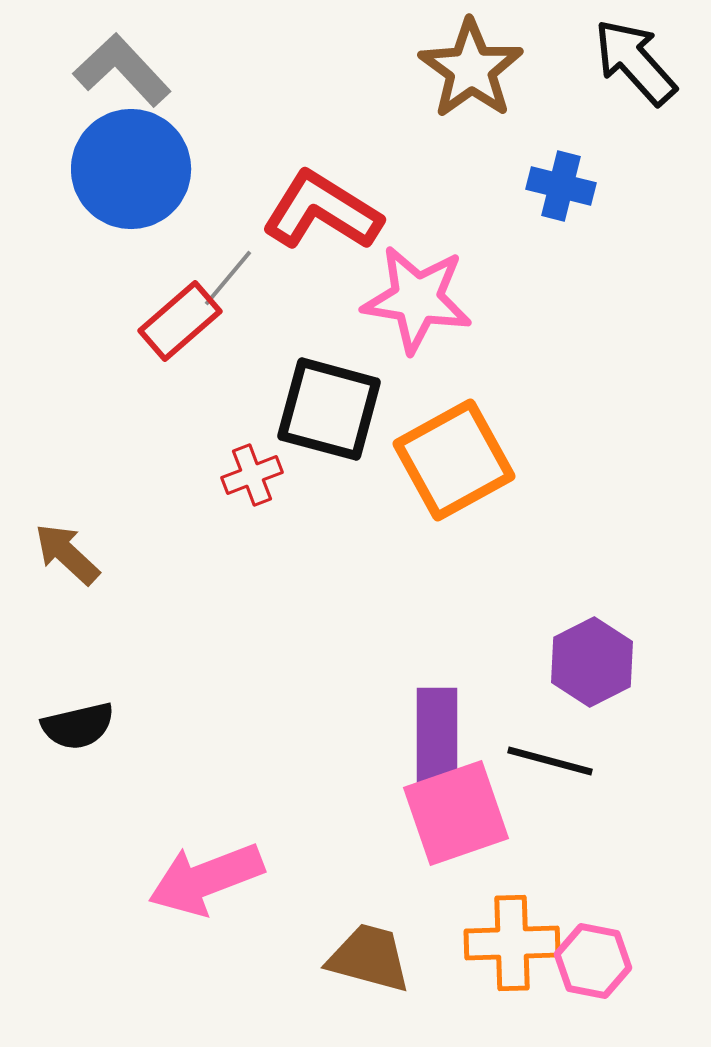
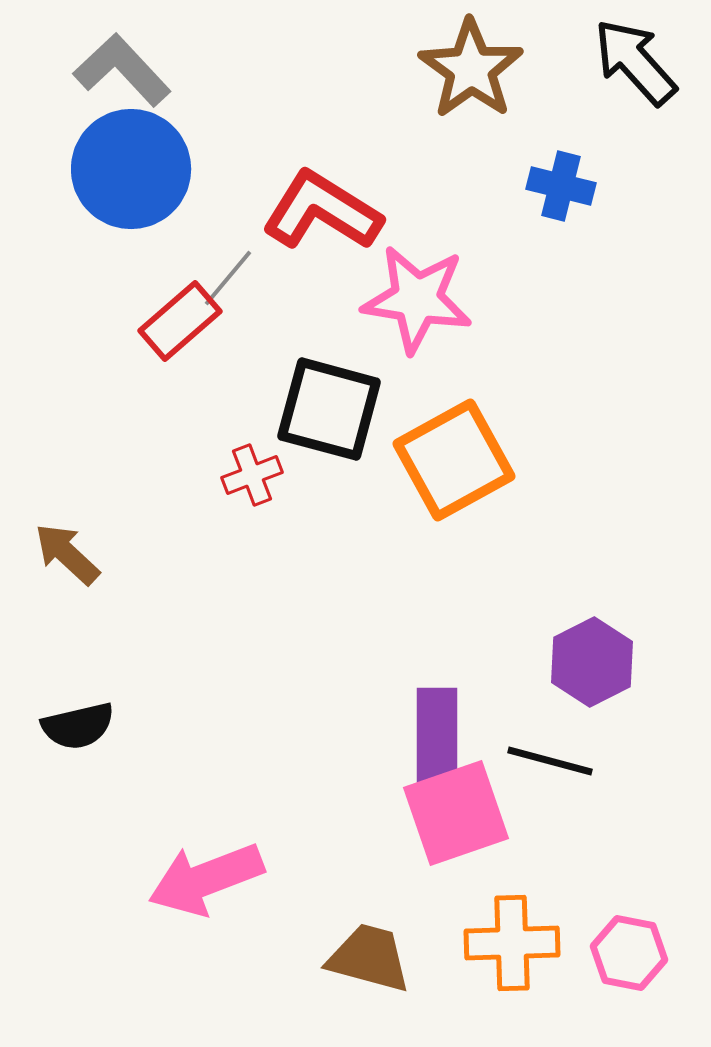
pink hexagon: moved 36 px right, 8 px up
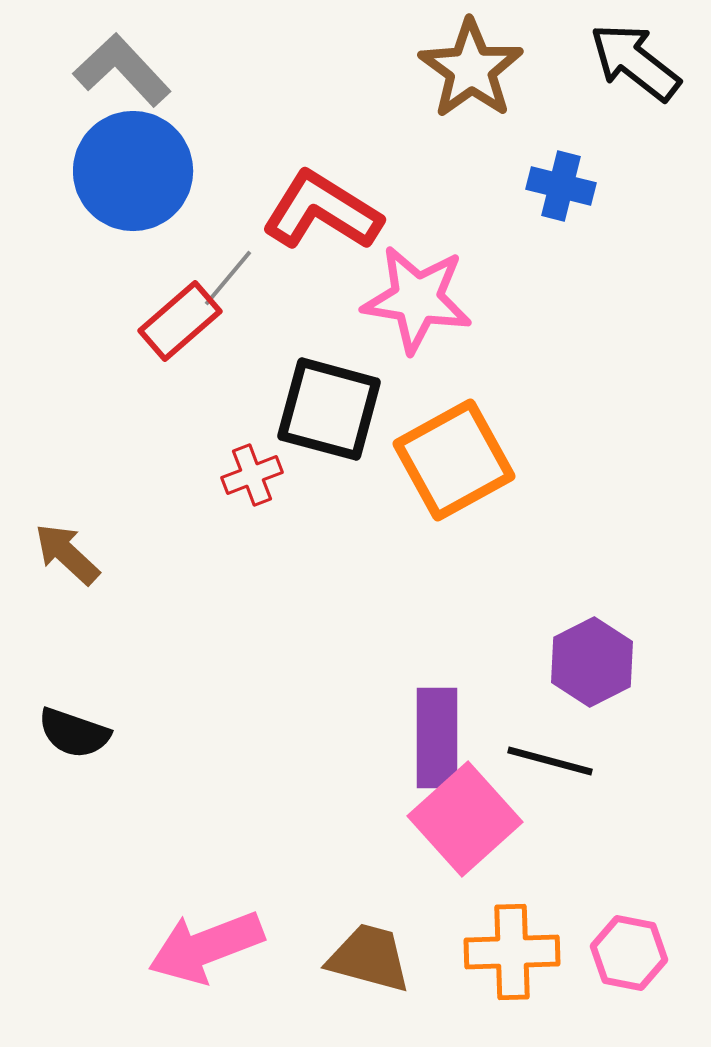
black arrow: rotated 10 degrees counterclockwise
blue circle: moved 2 px right, 2 px down
black semicircle: moved 4 px left, 7 px down; rotated 32 degrees clockwise
pink square: moved 9 px right, 6 px down; rotated 23 degrees counterclockwise
pink arrow: moved 68 px down
orange cross: moved 9 px down
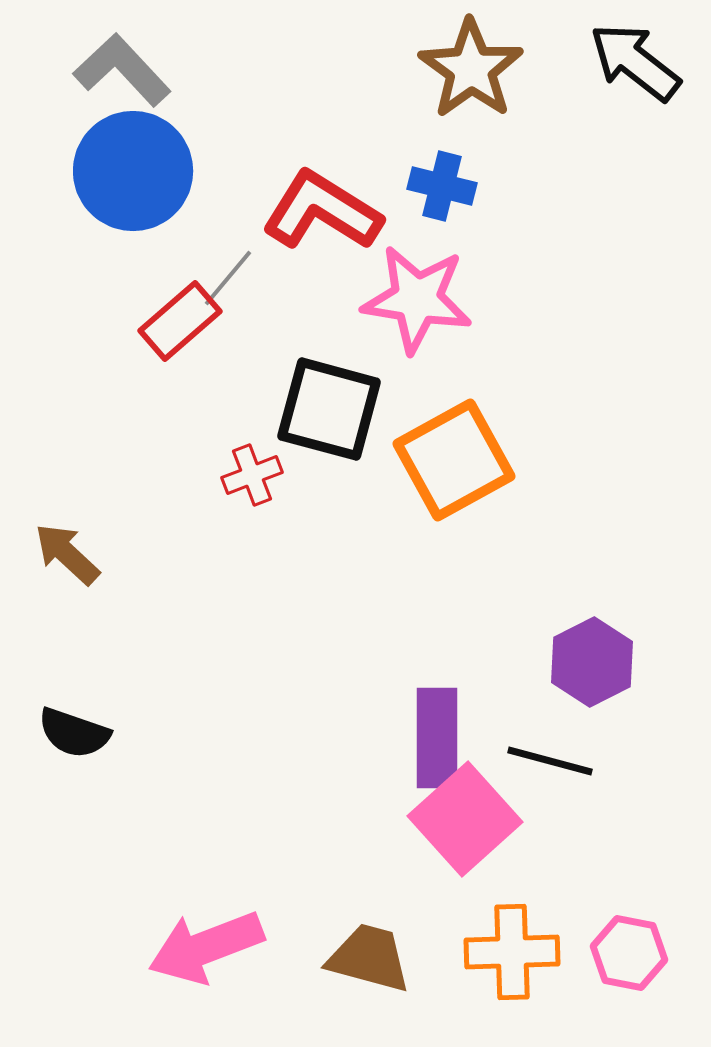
blue cross: moved 119 px left
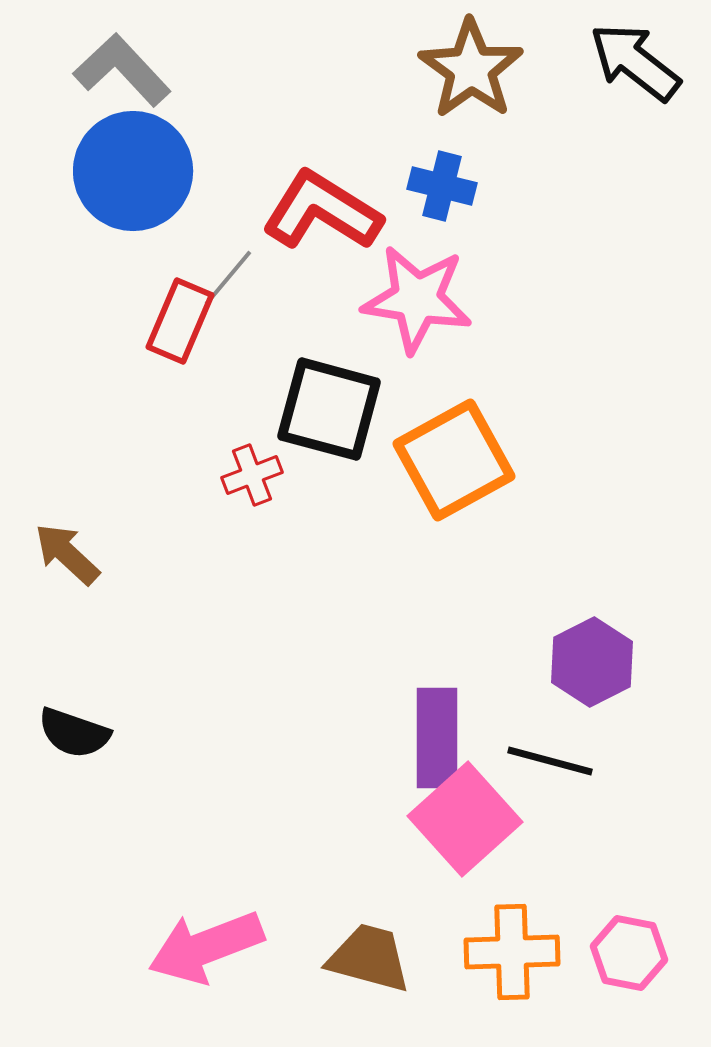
red rectangle: rotated 26 degrees counterclockwise
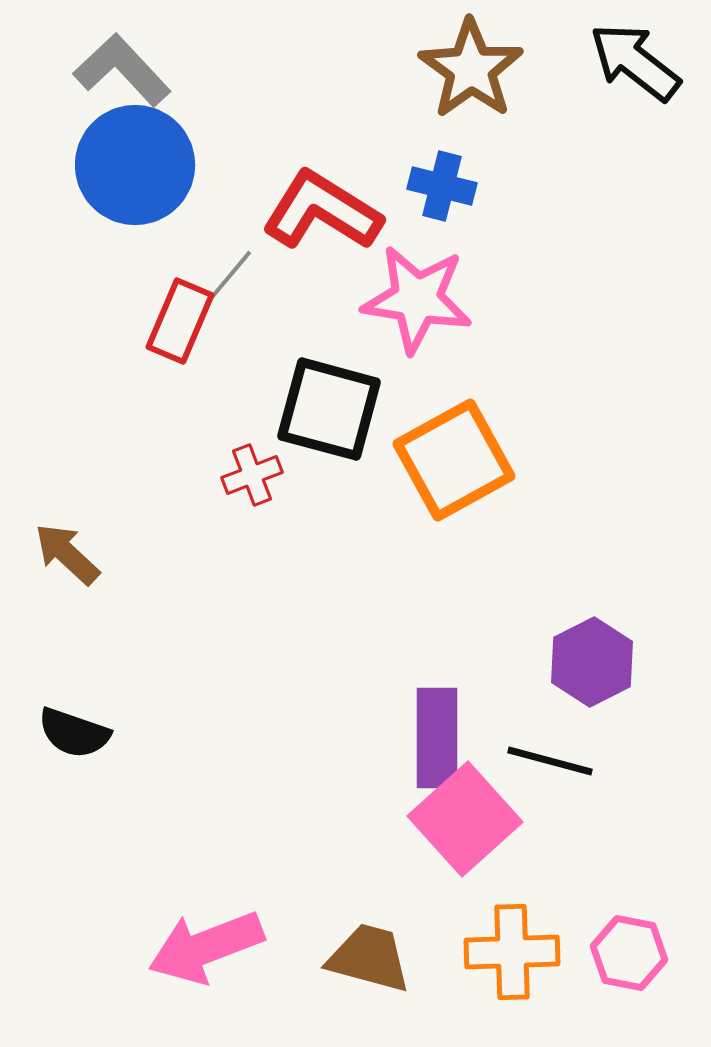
blue circle: moved 2 px right, 6 px up
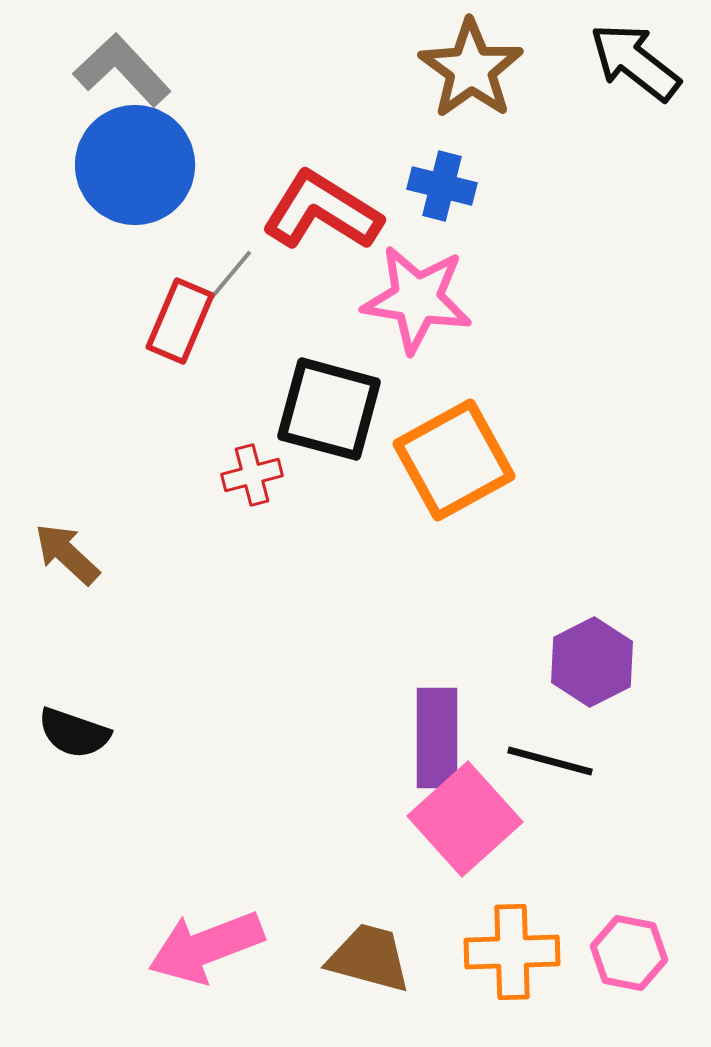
red cross: rotated 6 degrees clockwise
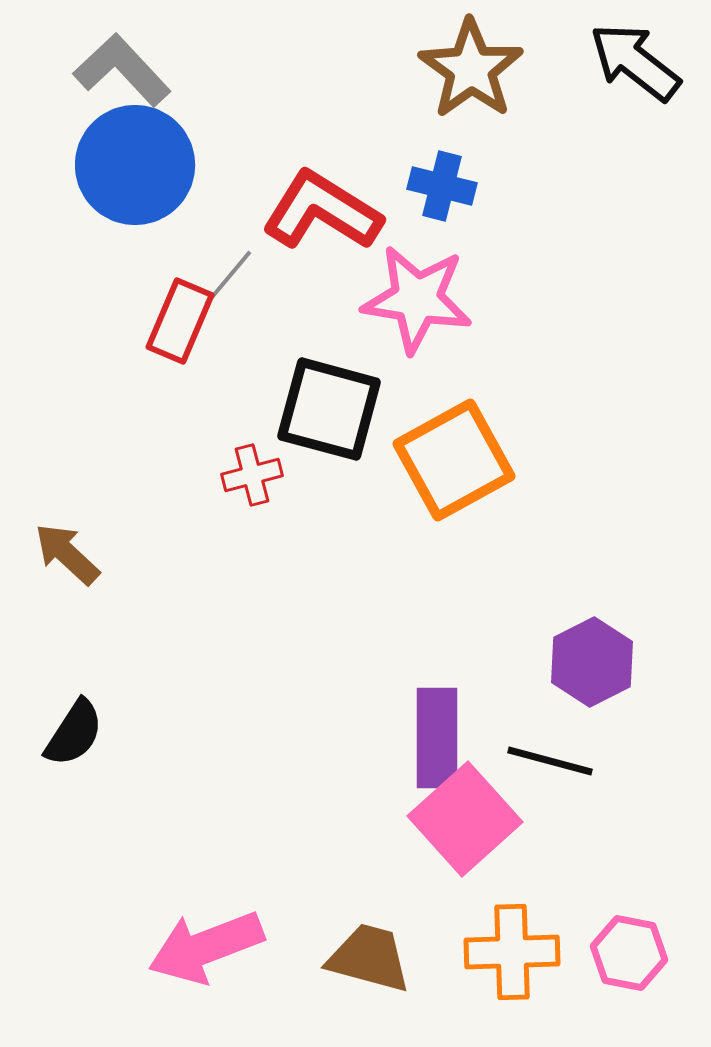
black semicircle: rotated 76 degrees counterclockwise
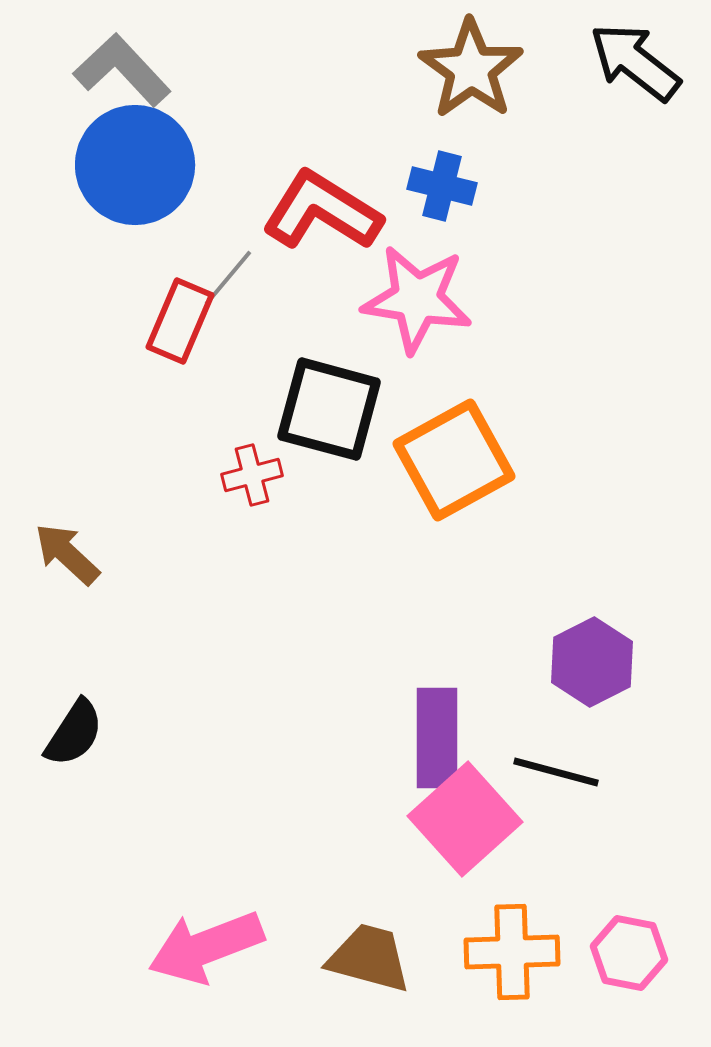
black line: moved 6 px right, 11 px down
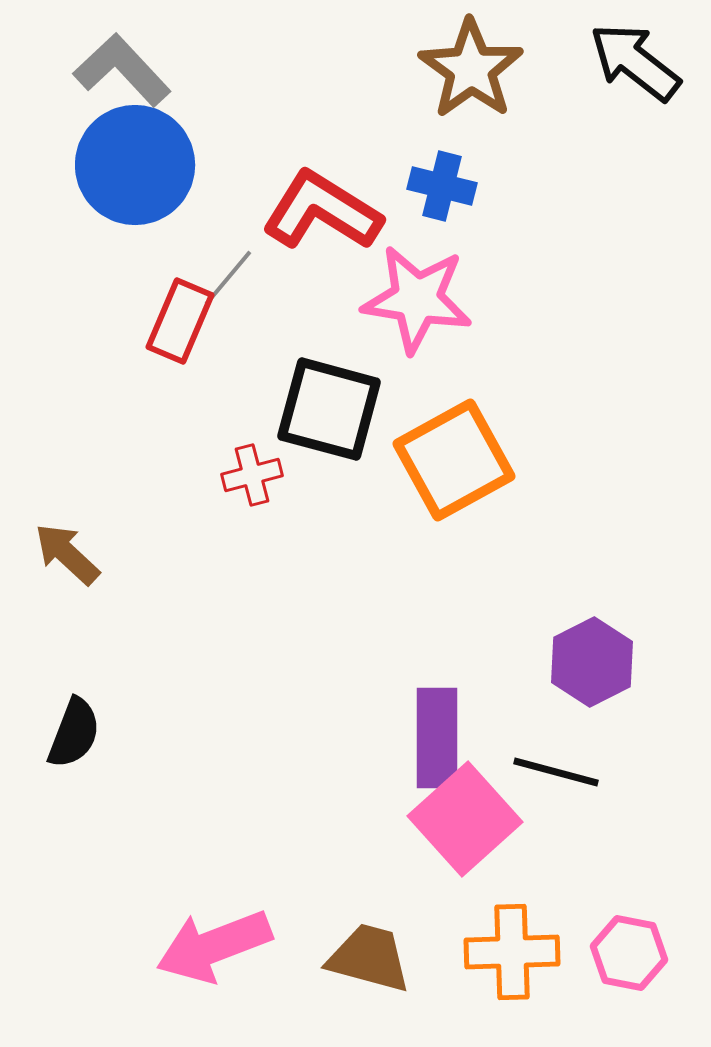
black semicircle: rotated 12 degrees counterclockwise
pink arrow: moved 8 px right, 1 px up
